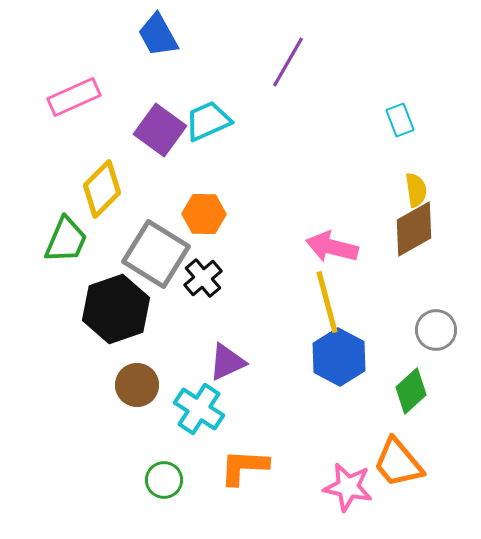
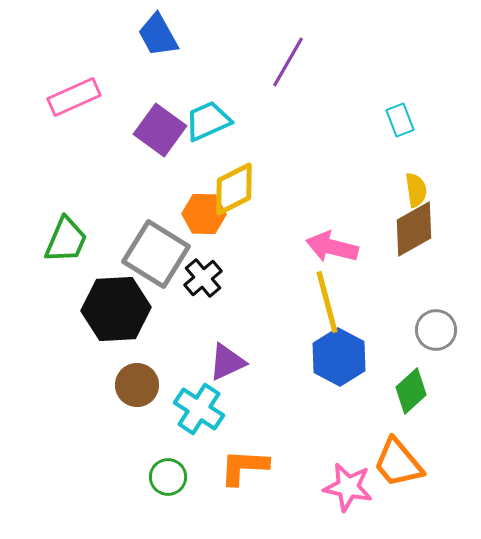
yellow diamond: moved 132 px right; rotated 18 degrees clockwise
black hexagon: rotated 16 degrees clockwise
green circle: moved 4 px right, 3 px up
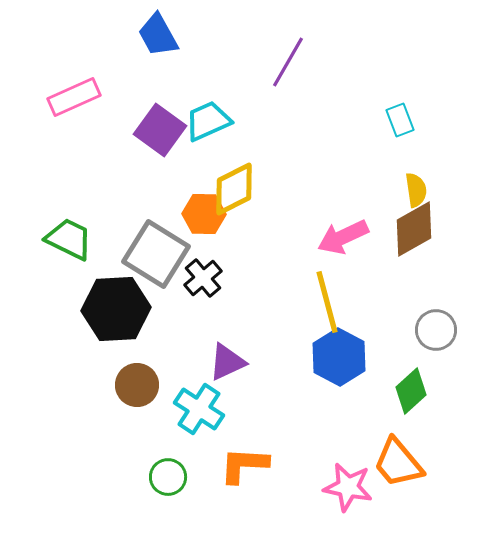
green trapezoid: moved 3 px right, 1 px up; rotated 87 degrees counterclockwise
pink arrow: moved 11 px right, 10 px up; rotated 39 degrees counterclockwise
orange L-shape: moved 2 px up
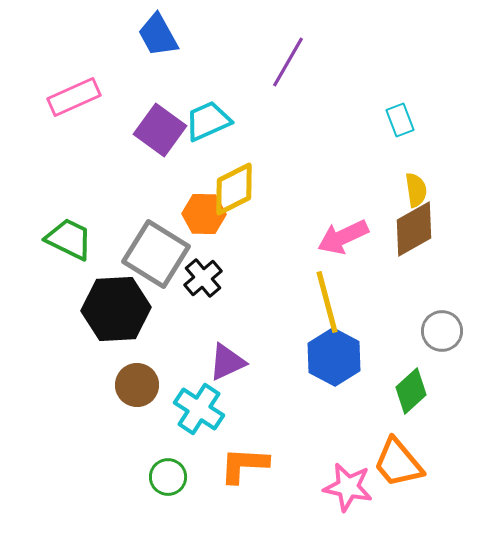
gray circle: moved 6 px right, 1 px down
blue hexagon: moved 5 px left
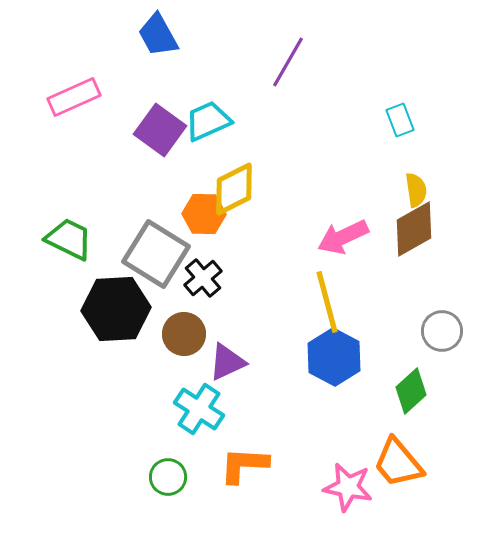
brown circle: moved 47 px right, 51 px up
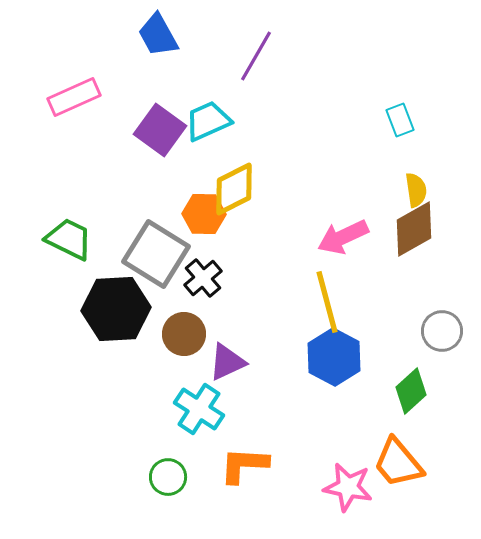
purple line: moved 32 px left, 6 px up
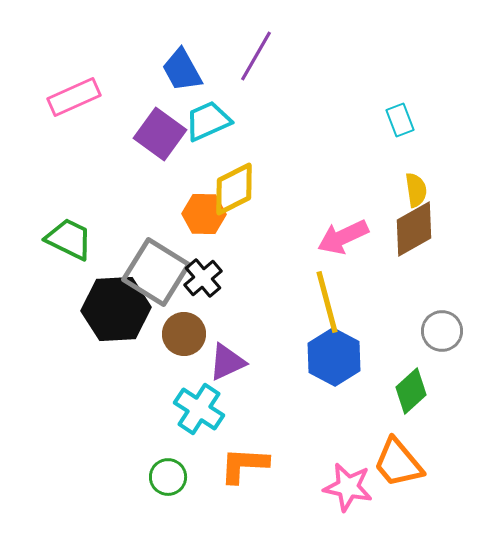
blue trapezoid: moved 24 px right, 35 px down
purple square: moved 4 px down
gray square: moved 18 px down
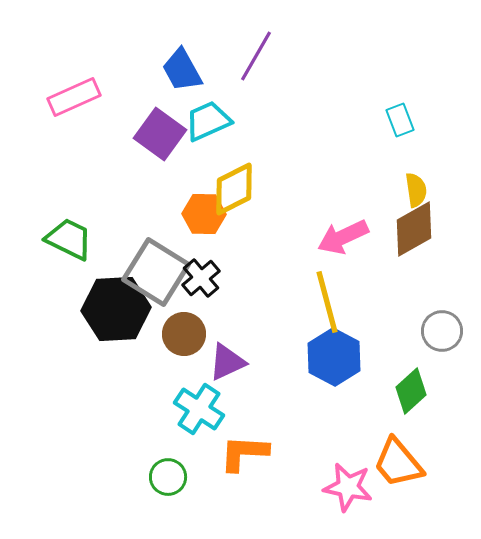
black cross: moved 2 px left
orange L-shape: moved 12 px up
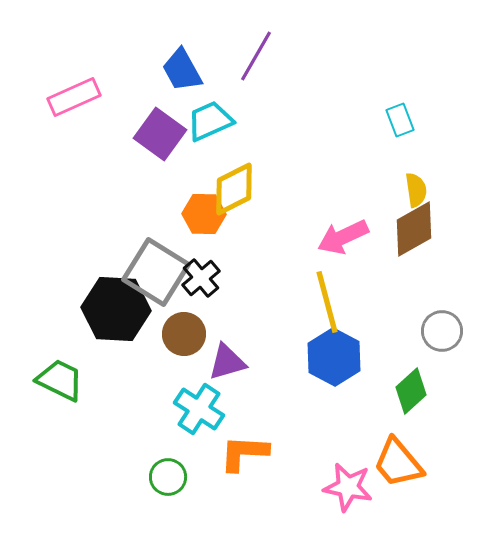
cyan trapezoid: moved 2 px right
green trapezoid: moved 9 px left, 141 px down
black hexagon: rotated 6 degrees clockwise
purple triangle: rotated 9 degrees clockwise
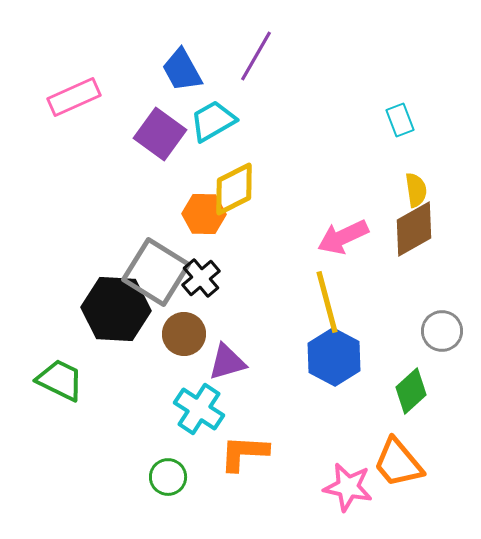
cyan trapezoid: moved 3 px right; rotated 6 degrees counterclockwise
